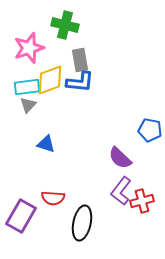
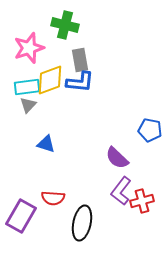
purple semicircle: moved 3 px left
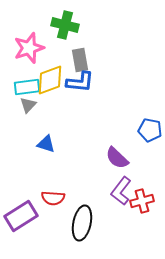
purple rectangle: rotated 28 degrees clockwise
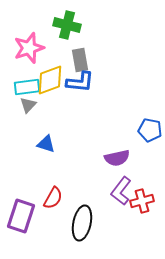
green cross: moved 2 px right
purple semicircle: rotated 55 degrees counterclockwise
red semicircle: rotated 65 degrees counterclockwise
purple rectangle: rotated 40 degrees counterclockwise
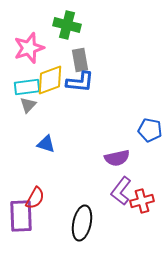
red semicircle: moved 18 px left
purple rectangle: rotated 20 degrees counterclockwise
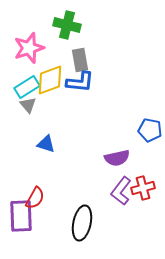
cyan rectangle: rotated 25 degrees counterclockwise
gray triangle: rotated 24 degrees counterclockwise
red cross: moved 1 px right, 13 px up
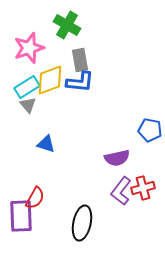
green cross: rotated 16 degrees clockwise
